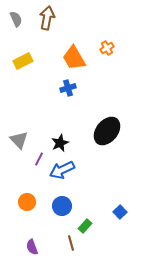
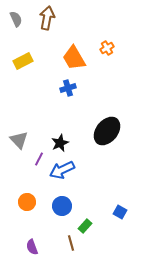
blue square: rotated 16 degrees counterclockwise
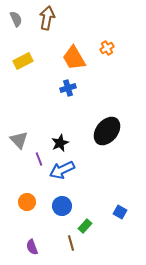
purple line: rotated 48 degrees counterclockwise
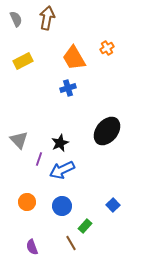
purple line: rotated 40 degrees clockwise
blue square: moved 7 px left, 7 px up; rotated 16 degrees clockwise
brown line: rotated 14 degrees counterclockwise
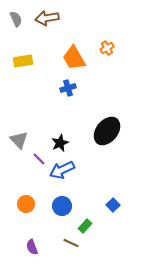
brown arrow: rotated 110 degrees counterclockwise
yellow rectangle: rotated 18 degrees clockwise
purple line: rotated 64 degrees counterclockwise
orange circle: moved 1 px left, 2 px down
brown line: rotated 35 degrees counterclockwise
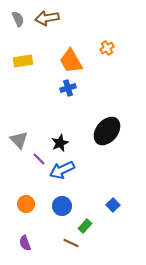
gray semicircle: moved 2 px right
orange trapezoid: moved 3 px left, 3 px down
purple semicircle: moved 7 px left, 4 px up
